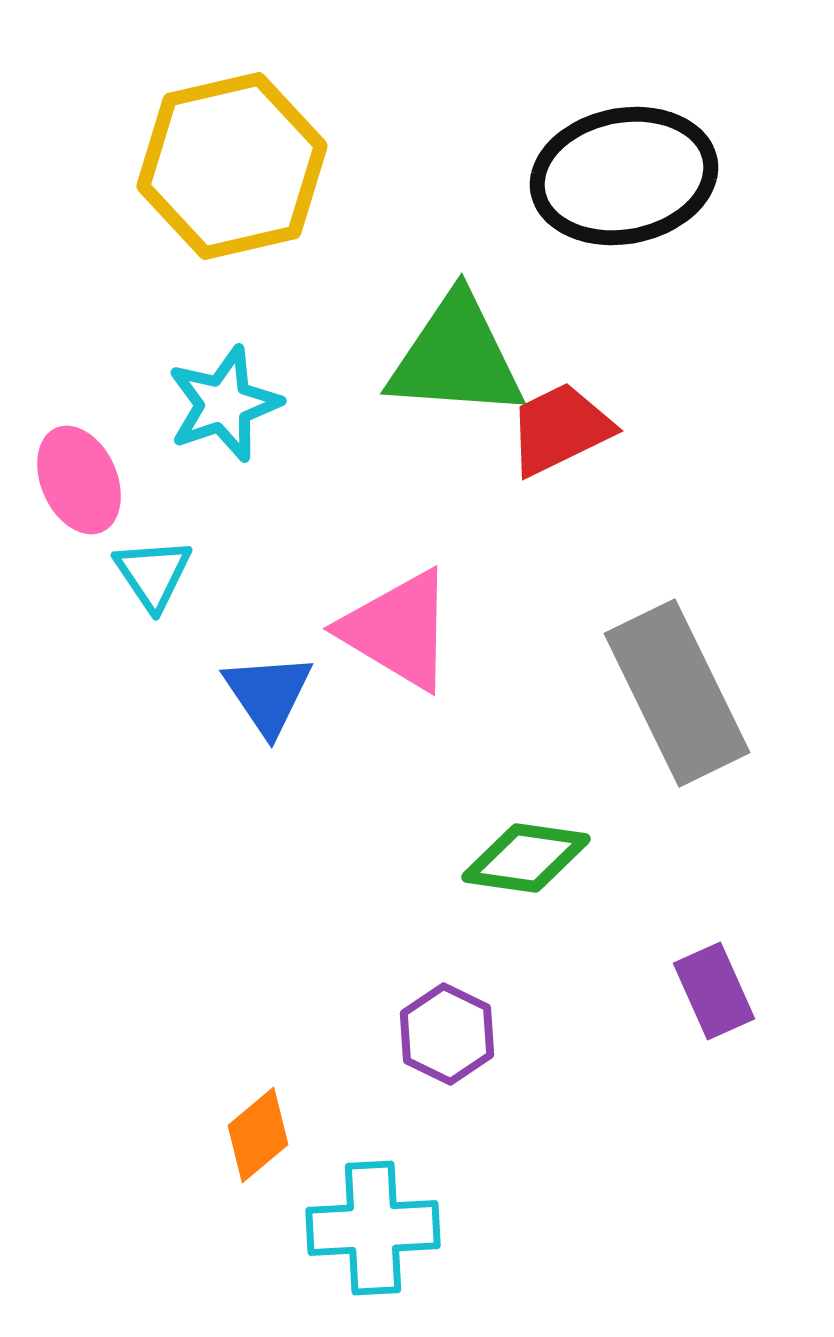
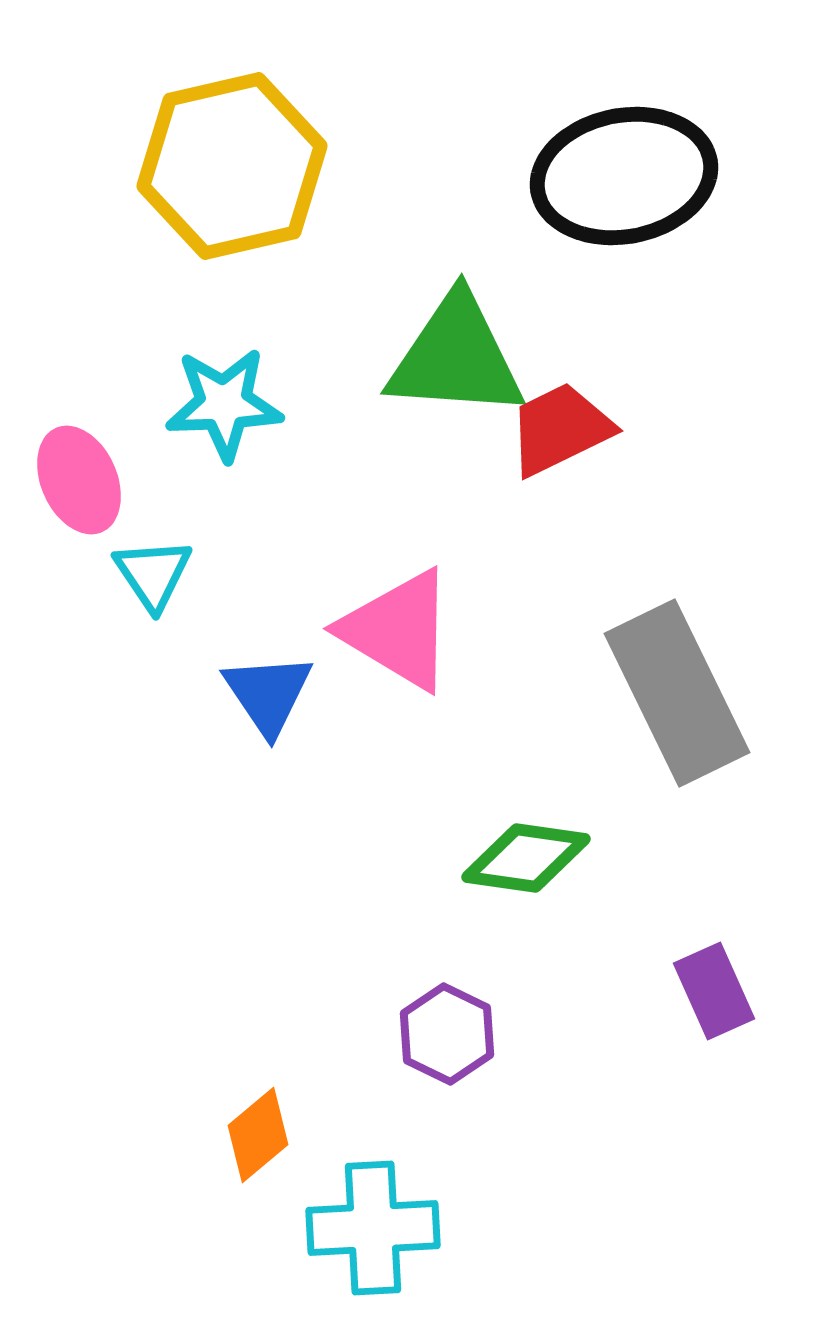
cyan star: rotated 17 degrees clockwise
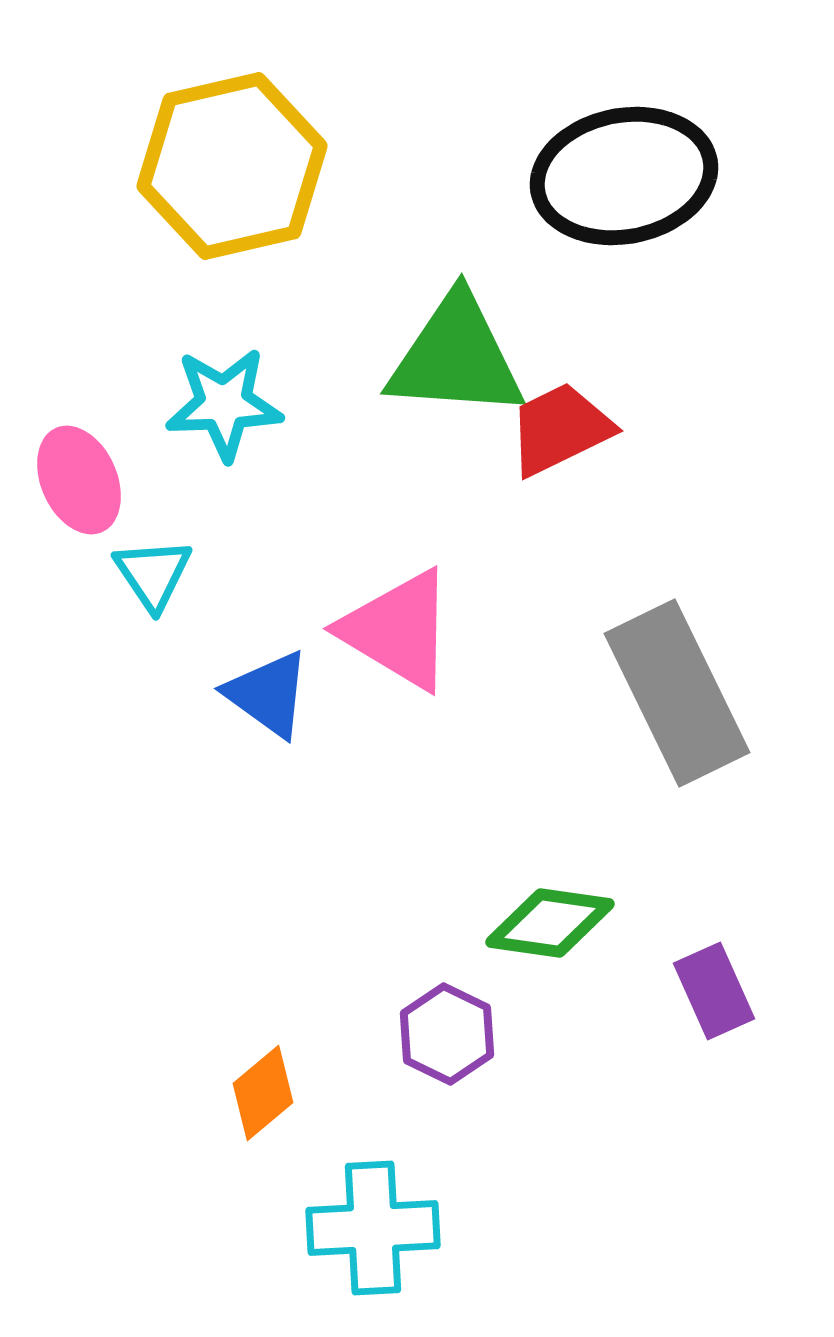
blue triangle: rotated 20 degrees counterclockwise
green diamond: moved 24 px right, 65 px down
orange diamond: moved 5 px right, 42 px up
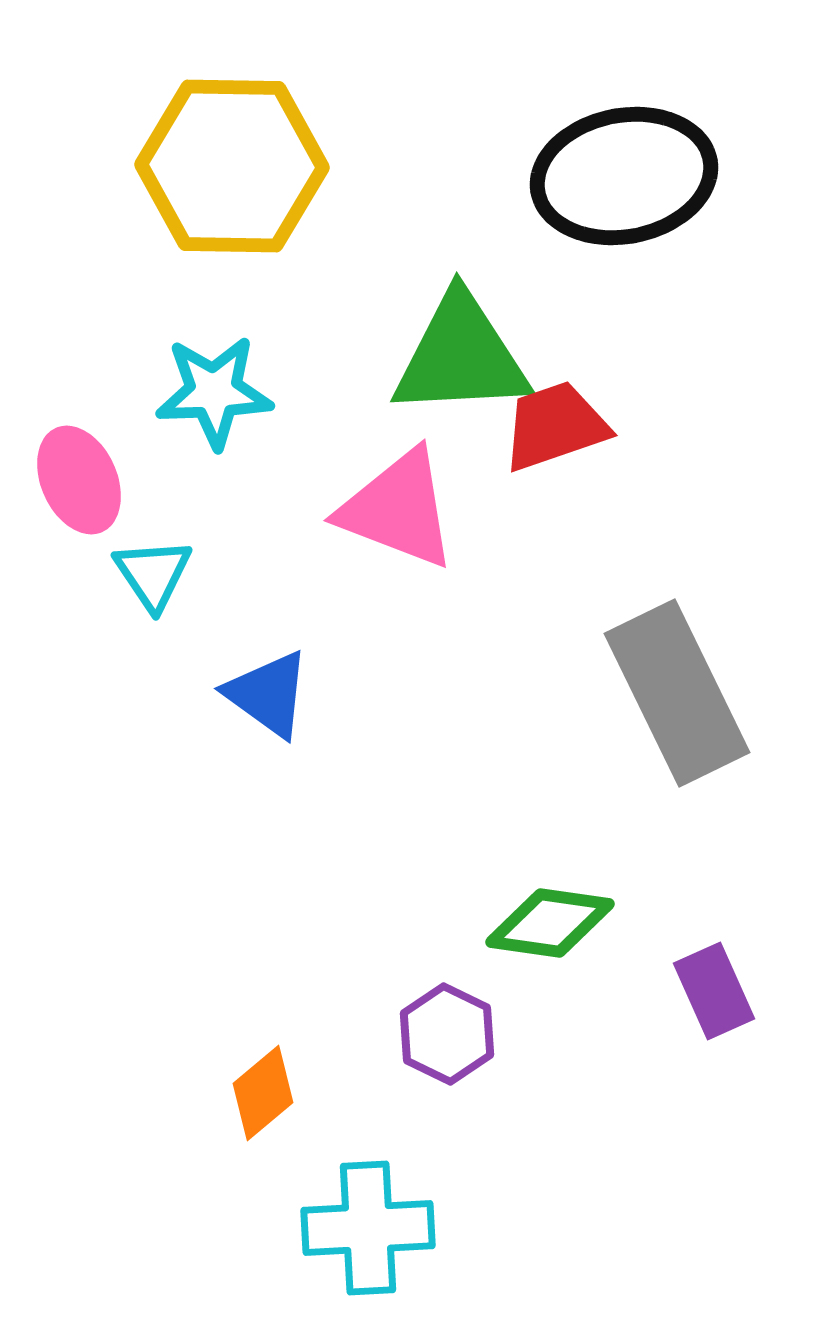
yellow hexagon: rotated 14 degrees clockwise
green triangle: moved 5 px right, 1 px up; rotated 7 degrees counterclockwise
cyan star: moved 10 px left, 12 px up
red trapezoid: moved 5 px left, 3 px up; rotated 7 degrees clockwise
pink triangle: moved 121 px up; rotated 10 degrees counterclockwise
cyan cross: moved 5 px left
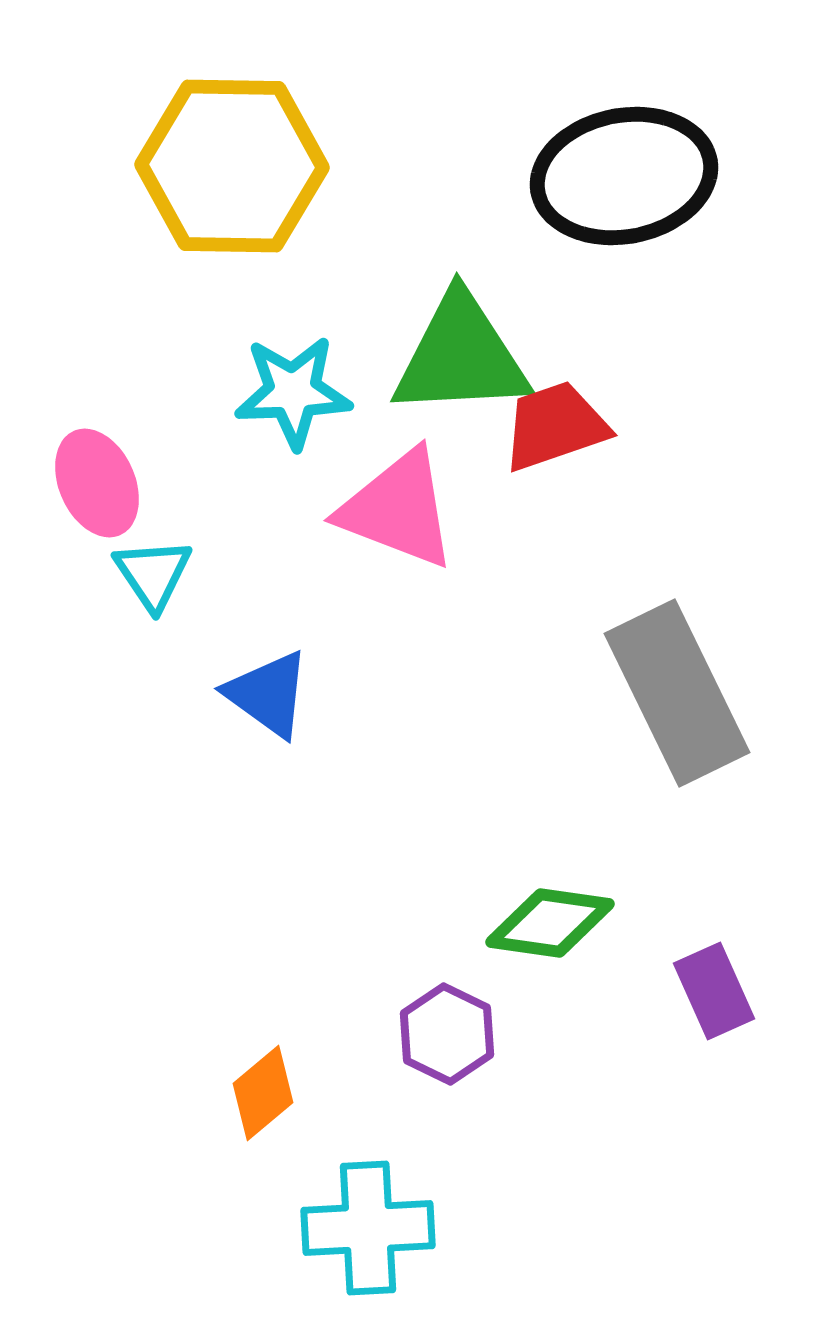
cyan star: moved 79 px right
pink ellipse: moved 18 px right, 3 px down
